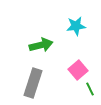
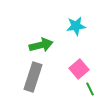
pink square: moved 1 px right, 1 px up
gray rectangle: moved 6 px up
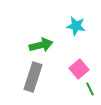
cyan star: rotated 18 degrees clockwise
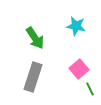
green arrow: moved 6 px left, 7 px up; rotated 70 degrees clockwise
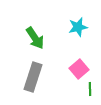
cyan star: moved 2 px right, 1 px down; rotated 24 degrees counterclockwise
green line: rotated 24 degrees clockwise
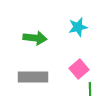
green arrow: rotated 50 degrees counterclockwise
gray rectangle: rotated 72 degrees clockwise
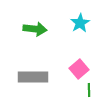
cyan star: moved 2 px right, 4 px up; rotated 18 degrees counterclockwise
green arrow: moved 9 px up
green line: moved 1 px left, 1 px down
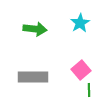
pink square: moved 2 px right, 1 px down
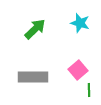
cyan star: rotated 24 degrees counterclockwise
green arrow: rotated 50 degrees counterclockwise
pink square: moved 3 px left
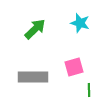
pink square: moved 4 px left, 3 px up; rotated 24 degrees clockwise
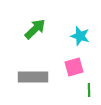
cyan star: moved 13 px down
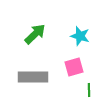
green arrow: moved 5 px down
